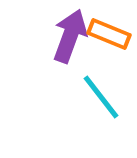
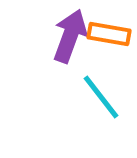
orange rectangle: rotated 12 degrees counterclockwise
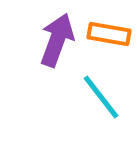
purple arrow: moved 13 px left, 4 px down
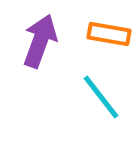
purple arrow: moved 17 px left, 1 px down
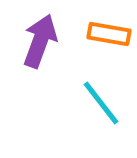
cyan line: moved 6 px down
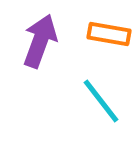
cyan line: moved 2 px up
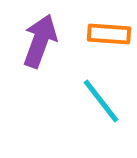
orange rectangle: rotated 6 degrees counterclockwise
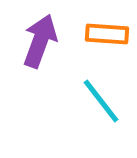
orange rectangle: moved 2 px left
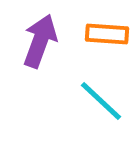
cyan line: rotated 9 degrees counterclockwise
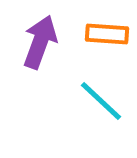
purple arrow: moved 1 px down
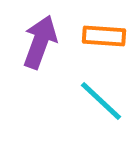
orange rectangle: moved 3 px left, 2 px down
